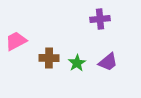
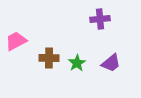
purple trapezoid: moved 3 px right, 1 px down
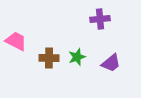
pink trapezoid: rotated 55 degrees clockwise
green star: moved 6 px up; rotated 12 degrees clockwise
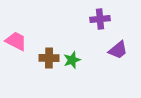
green star: moved 5 px left, 3 px down
purple trapezoid: moved 7 px right, 13 px up
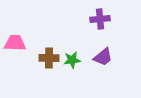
pink trapezoid: moved 1 px left, 2 px down; rotated 25 degrees counterclockwise
purple trapezoid: moved 15 px left, 7 px down
green star: rotated 12 degrees clockwise
